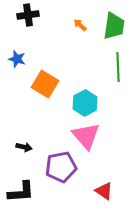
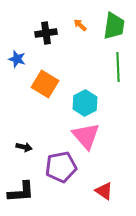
black cross: moved 18 px right, 18 px down
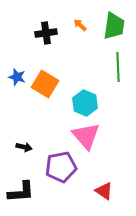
blue star: moved 18 px down
cyan hexagon: rotated 10 degrees counterclockwise
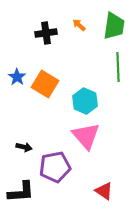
orange arrow: moved 1 px left
blue star: rotated 18 degrees clockwise
cyan hexagon: moved 2 px up
purple pentagon: moved 6 px left
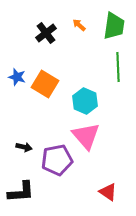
black cross: rotated 30 degrees counterclockwise
blue star: rotated 18 degrees counterclockwise
purple pentagon: moved 2 px right, 7 px up
red triangle: moved 4 px right, 1 px down
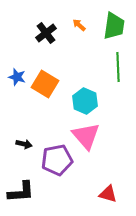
black arrow: moved 3 px up
red triangle: moved 2 px down; rotated 18 degrees counterclockwise
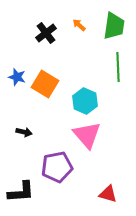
pink triangle: moved 1 px right, 1 px up
black arrow: moved 12 px up
purple pentagon: moved 7 px down
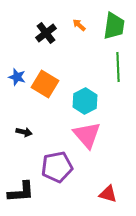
cyan hexagon: rotated 10 degrees clockwise
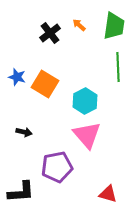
black cross: moved 4 px right
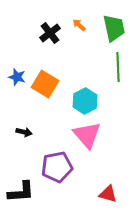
green trapezoid: moved 2 px down; rotated 20 degrees counterclockwise
